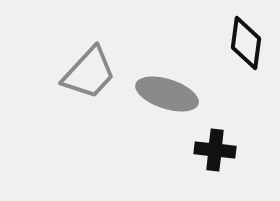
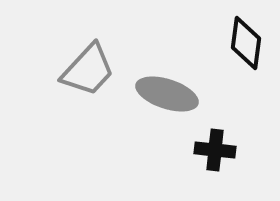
gray trapezoid: moved 1 px left, 3 px up
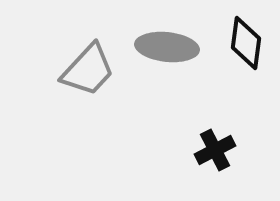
gray ellipse: moved 47 px up; rotated 12 degrees counterclockwise
black cross: rotated 33 degrees counterclockwise
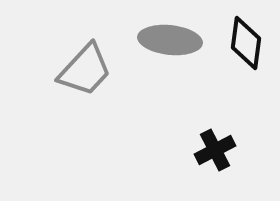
gray ellipse: moved 3 px right, 7 px up
gray trapezoid: moved 3 px left
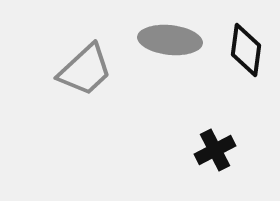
black diamond: moved 7 px down
gray trapezoid: rotated 4 degrees clockwise
